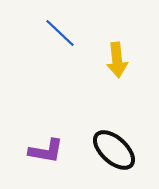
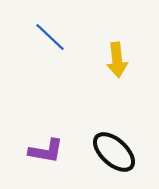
blue line: moved 10 px left, 4 px down
black ellipse: moved 2 px down
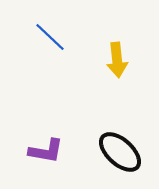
black ellipse: moved 6 px right
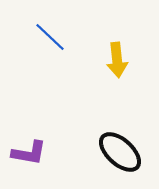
purple L-shape: moved 17 px left, 2 px down
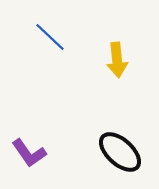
purple L-shape: rotated 45 degrees clockwise
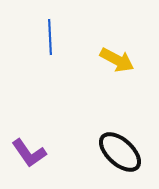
blue line: rotated 44 degrees clockwise
yellow arrow: rotated 56 degrees counterclockwise
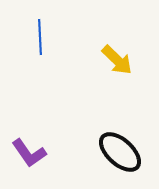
blue line: moved 10 px left
yellow arrow: rotated 16 degrees clockwise
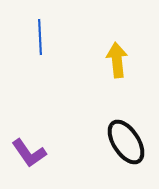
yellow arrow: rotated 140 degrees counterclockwise
black ellipse: moved 6 px right, 10 px up; rotated 15 degrees clockwise
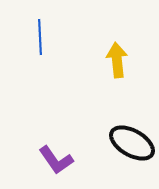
black ellipse: moved 6 px right, 1 px down; rotated 27 degrees counterclockwise
purple L-shape: moved 27 px right, 7 px down
